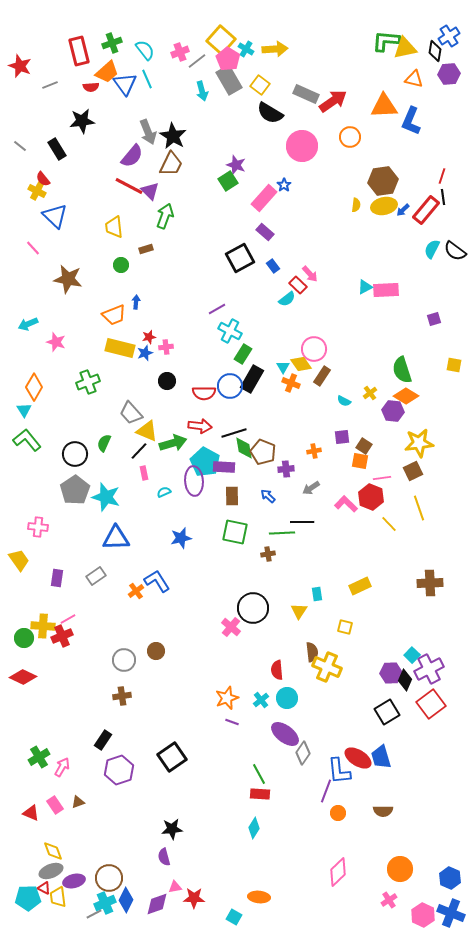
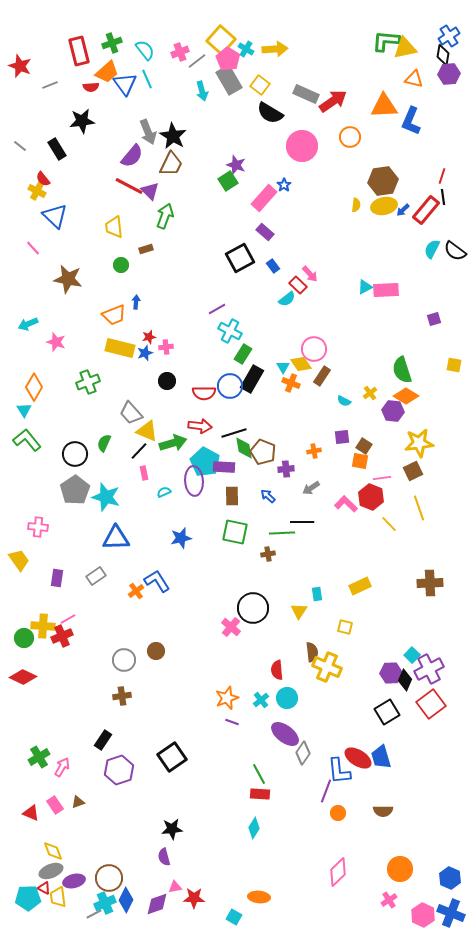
black diamond at (435, 51): moved 8 px right, 4 px down
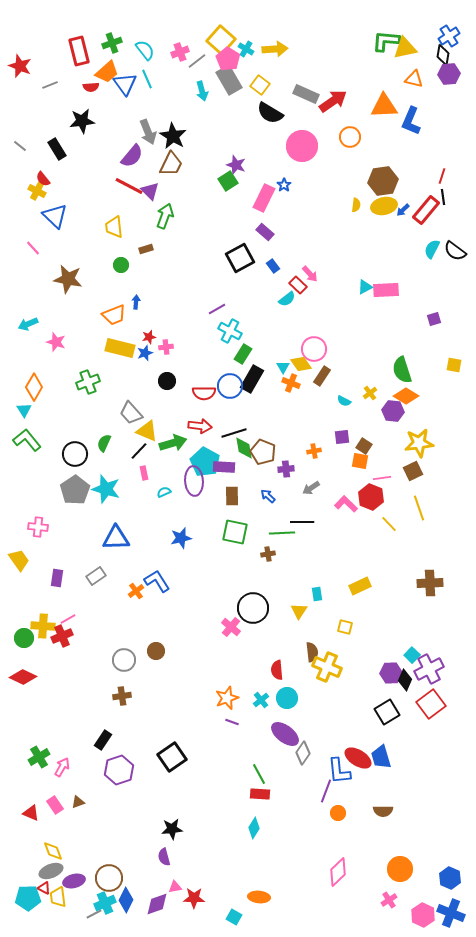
pink rectangle at (264, 198): rotated 16 degrees counterclockwise
cyan star at (106, 497): moved 8 px up
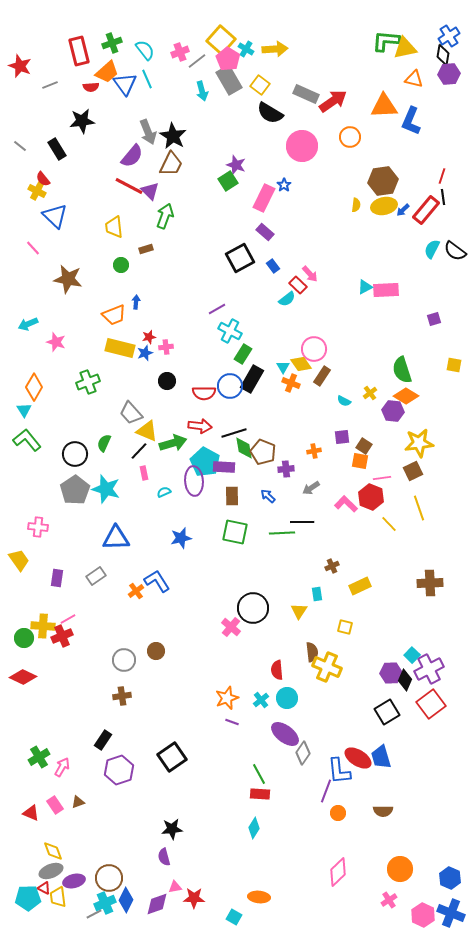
brown cross at (268, 554): moved 64 px right, 12 px down; rotated 16 degrees counterclockwise
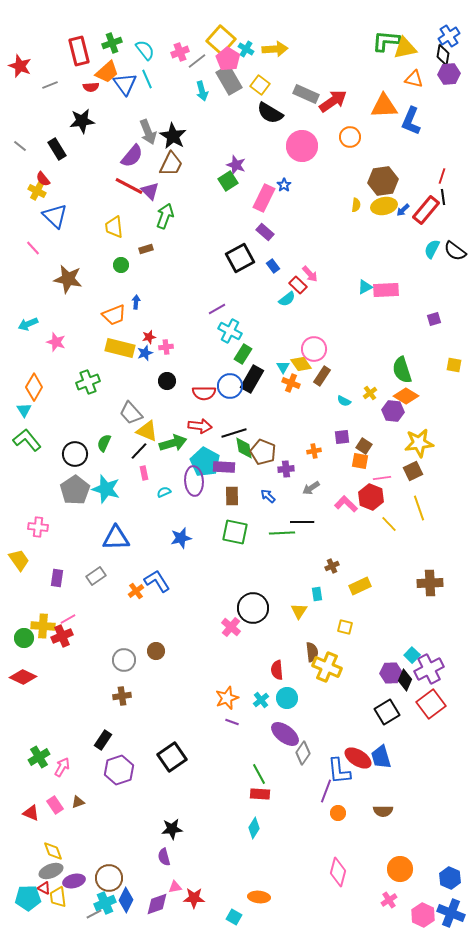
pink diamond at (338, 872): rotated 32 degrees counterclockwise
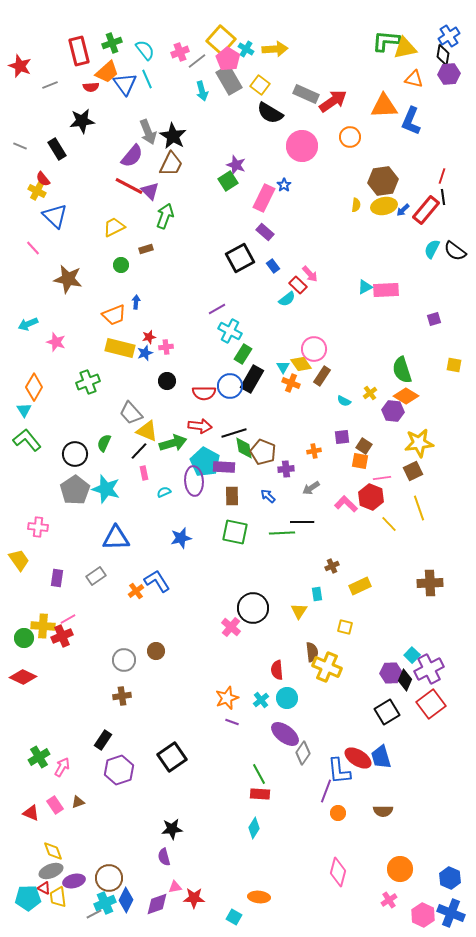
gray line at (20, 146): rotated 16 degrees counterclockwise
yellow trapezoid at (114, 227): rotated 70 degrees clockwise
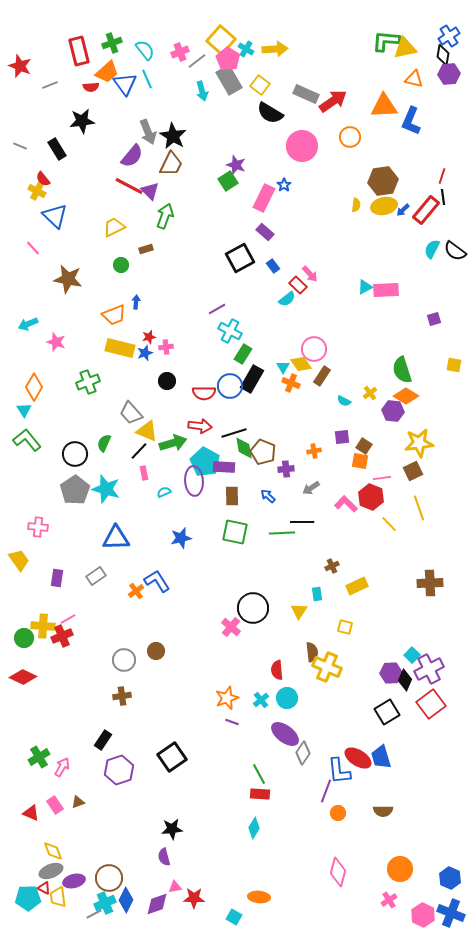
yellow rectangle at (360, 586): moved 3 px left
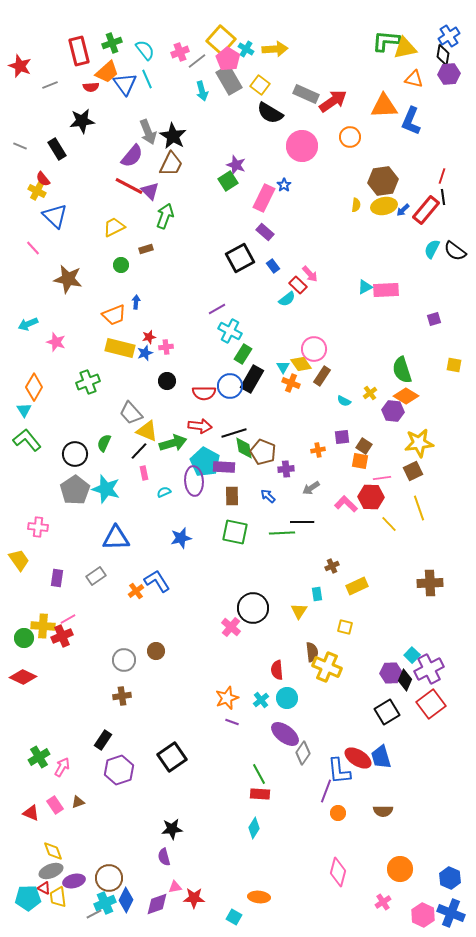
orange cross at (314, 451): moved 4 px right, 1 px up
red hexagon at (371, 497): rotated 20 degrees counterclockwise
pink cross at (389, 900): moved 6 px left, 2 px down
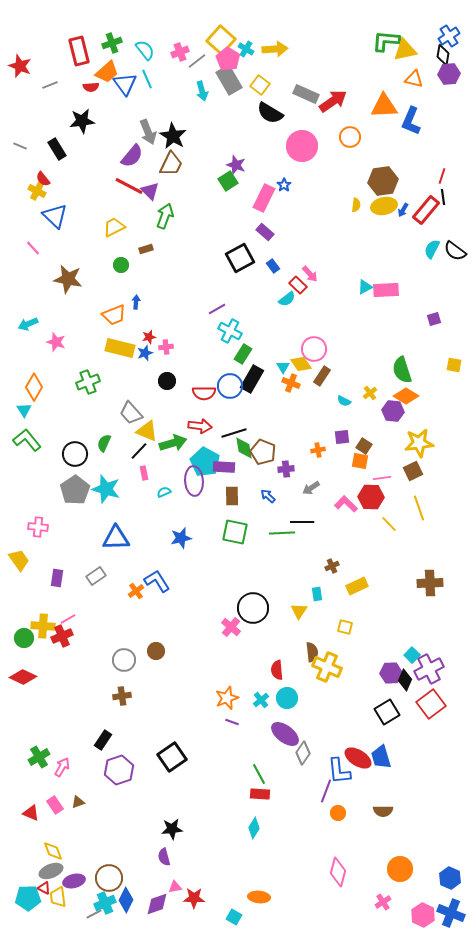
yellow triangle at (405, 48): moved 2 px down
blue arrow at (403, 210): rotated 16 degrees counterclockwise
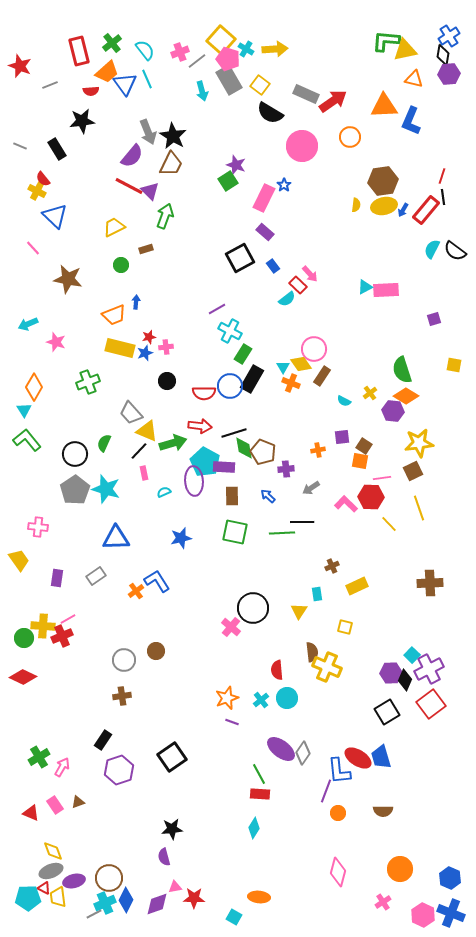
green cross at (112, 43): rotated 18 degrees counterclockwise
pink pentagon at (228, 59): rotated 15 degrees counterclockwise
red semicircle at (91, 87): moved 4 px down
purple ellipse at (285, 734): moved 4 px left, 15 px down
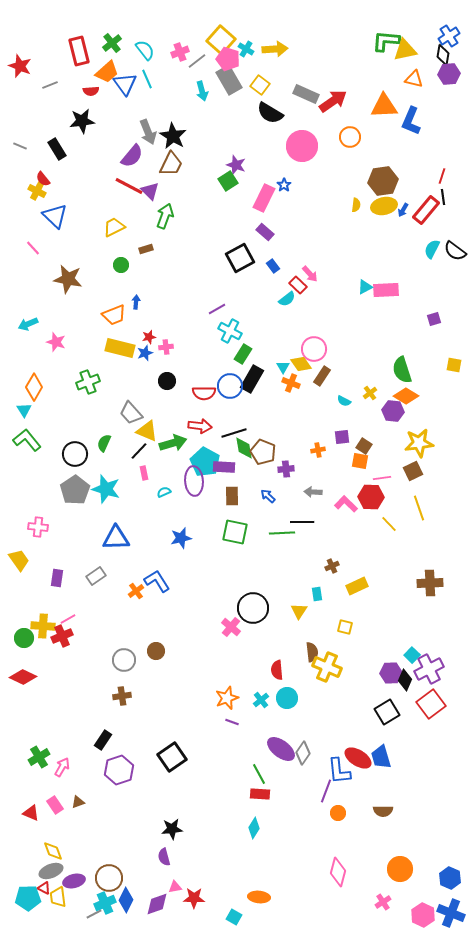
gray arrow at (311, 488): moved 2 px right, 4 px down; rotated 36 degrees clockwise
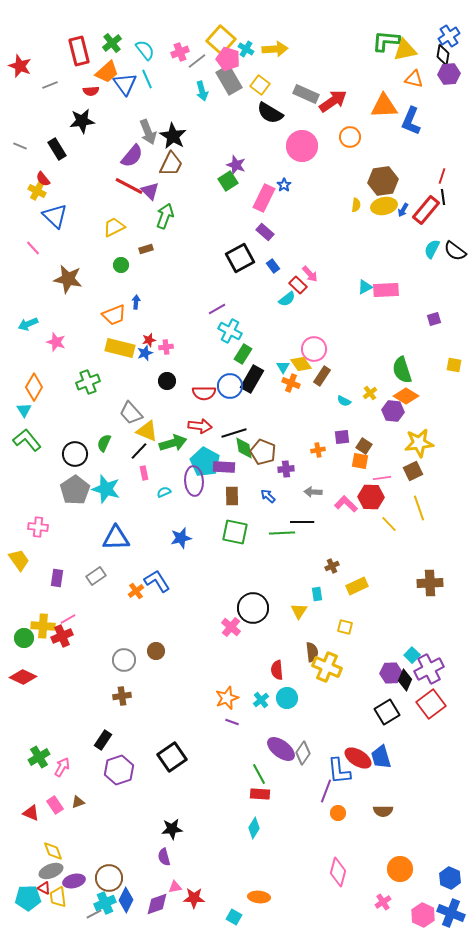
red star at (149, 337): moved 3 px down
